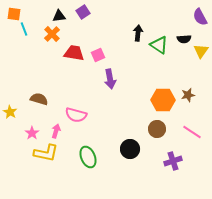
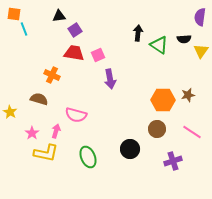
purple square: moved 8 px left, 18 px down
purple semicircle: rotated 36 degrees clockwise
orange cross: moved 41 px down; rotated 21 degrees counterclockwise
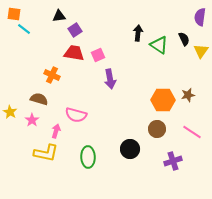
cyan line: rotated 32 degrees counterclockwise
black semicircle: rotated 112 degrees counterclockwise
pink star: moved 13 px up
green ellipse: rotated 20 degrees clockwise
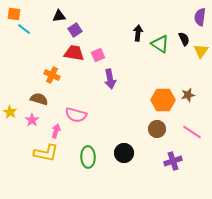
green triangle: moved 1 px right, 1 px up
black circle: moved 6 px left, 4 px down
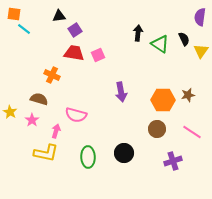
purple arrow: moved 11 px right, 13 px down
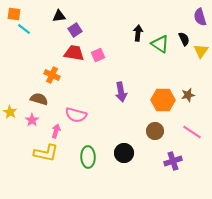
purple semicircle: rotated 24 degrees counterclockwise
brown circle: moved 2 px left, 2 px down
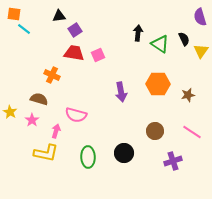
orange hexagon: moved 5 px left, 16 px up
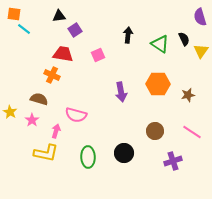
black arrow: moved 10 px left, 2 px down
red trapezoid: moved 11 px left, 1 px down
